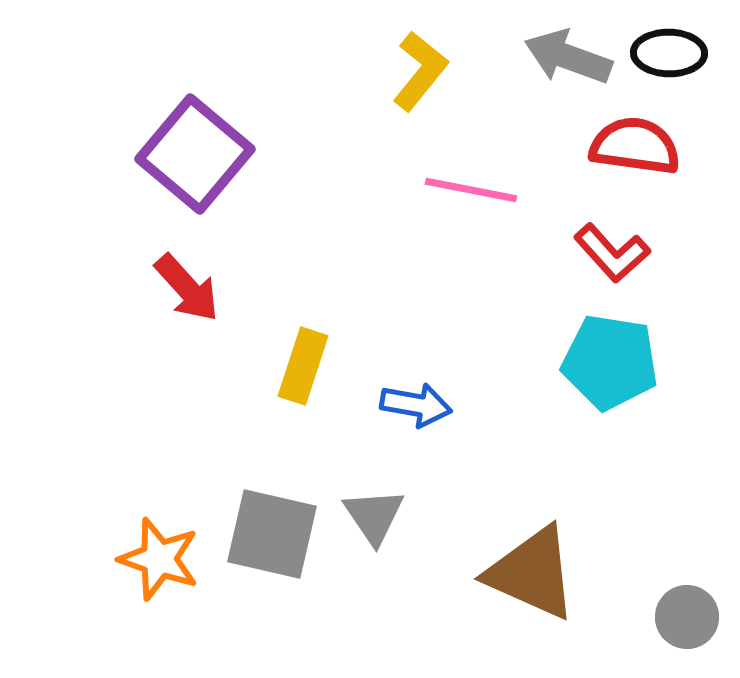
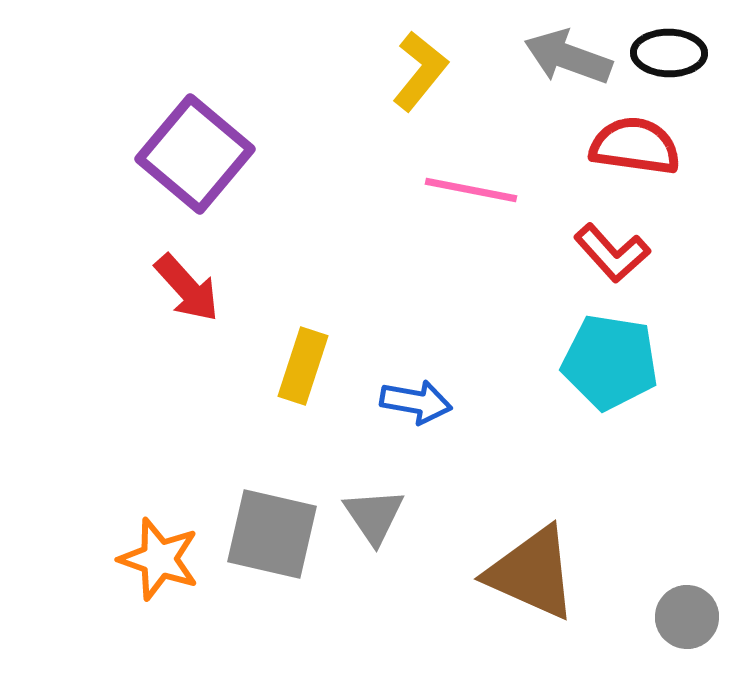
blue arrow: moved 3 px up
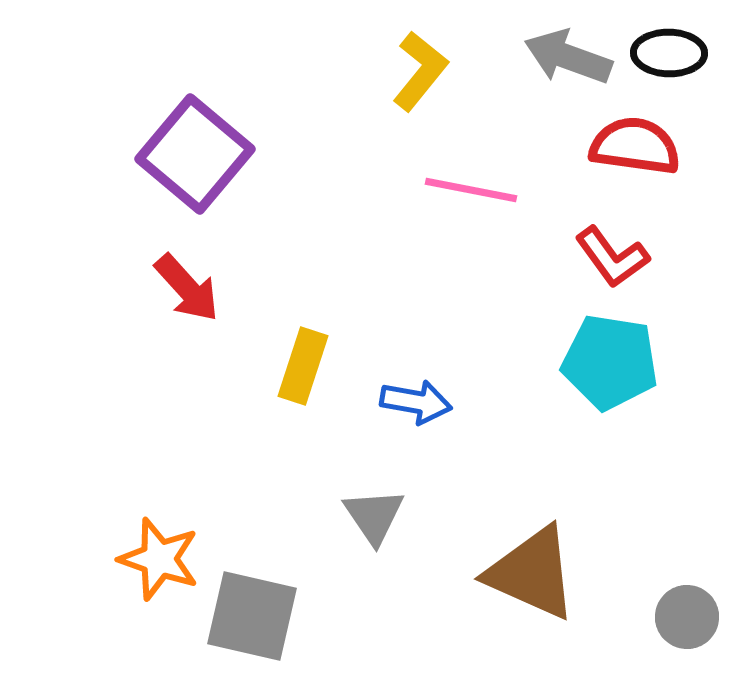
red L-shape: moved 4 px down; rotated 6 degrees clockwise
gray square: moved 20 px left, 82 px down
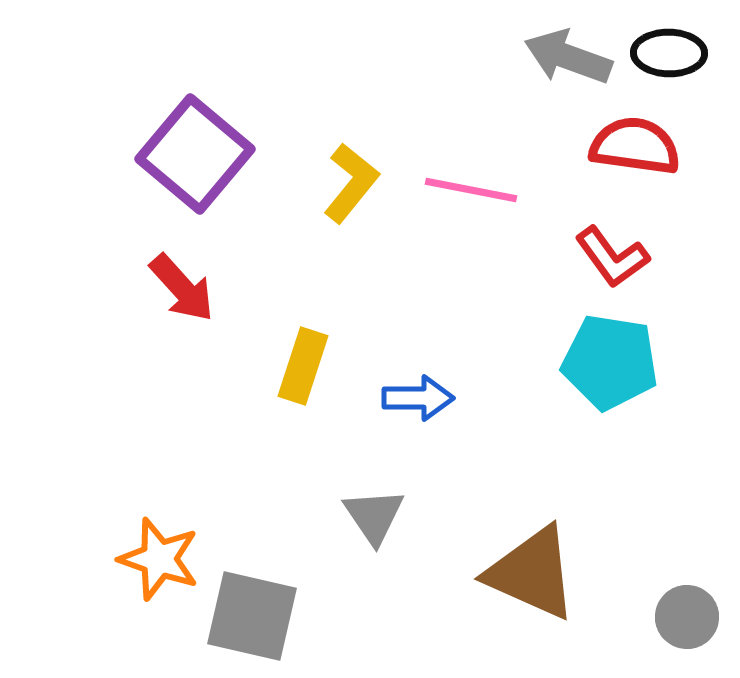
yellow L-shape: moved 69 px left, 112 px down
red arrow: moved 5 px left
blue arrow: moved 2 px right, 4 px up; rotated 10 degrees counterclockwise
